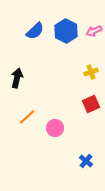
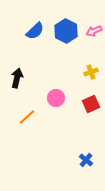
pink circle: moved 1 px right, 30 px up
blue cross: moved 1 px up
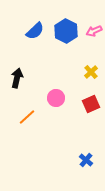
yellow cross: rotated 24 degrees counterclockwise
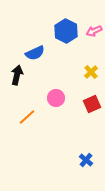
blue semicircle: moved 22 px down; rotated 18 degrees clockwise
black arrow: moved 3 px up
red square: moved 1 px right
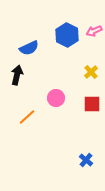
blue hexagon: moved 1 px right, 4 px down
blue semicircle: moved 6 px left, 5 px up
red square: rotated 24 degrees clockwise
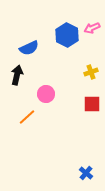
pink arrow: moved 2 px left, 3 px up
yellow cross: rotated 24 degrees clockwise
pink circle: moved 10 px left, 4 px up
blue cross: moved 13 px down
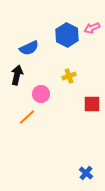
yellow cross: moved 22 px left, 4 px down
pink circle: moved 5 px left
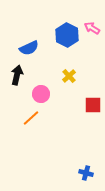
pink arrow: rotated 56 degrees clockwise
yellow cross: rotated 24 degrees counterclockwise
red square: moved 1 px right, 1 px down
orange line: moved 4 px right, 1 px down
blue cross: rotated 24 degrees counterclockwise
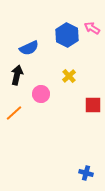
orange line: moved 17 px left, 5 px up
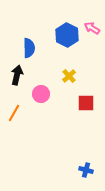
blue semicircle: rotated 66 degrees counterclockwise
red square: moved 7 px left, 2 px up
orange line: rotated 18 degrees counterclockwise
blue cross: moved 3 px up
